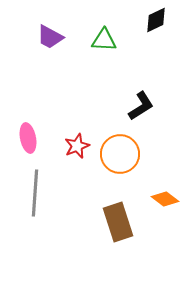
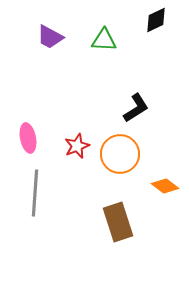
black L-shape: moved 5 px left, 2 px down
orange diamond: moved 13 px up
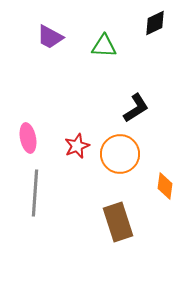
black diamond: moved 1 px left, 3 px down
green triangle: moved 6 px down
orange diamond: rotated 60 degrees clockwise
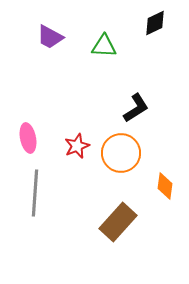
orange circle: moved 1 px right, 1 px up
brown rectangle: rotated 60 degrees clockwise
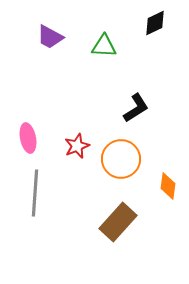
orange circle: moved 6 px down
orange diamond: moved 3 px right
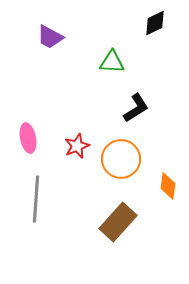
green triangle: moved 8 px right, 16 px down
gray line: moved 1 px right, 6 px down
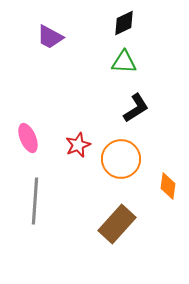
black diamond: moved 31 px left
green triangle: moved 12 px right
pink ellipse: rotated 12 degrees counterclockwise
red star: moved 1 px right, 1 px up
gray line: moved 1 px left, 2 px down
brown rectangle: moved 1 px left, 2 px down
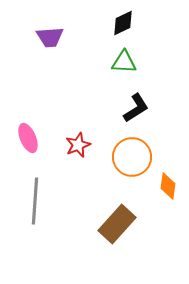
black diamond: moved 1 px left
purple trapezoid: rotated 32 degrees counterclockwise
orange circle: moved 11 px right, 2 px up
